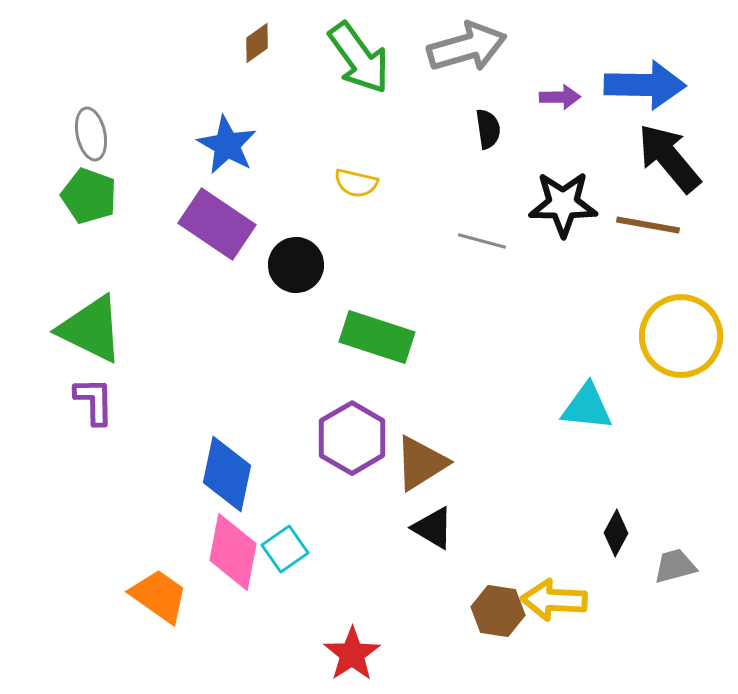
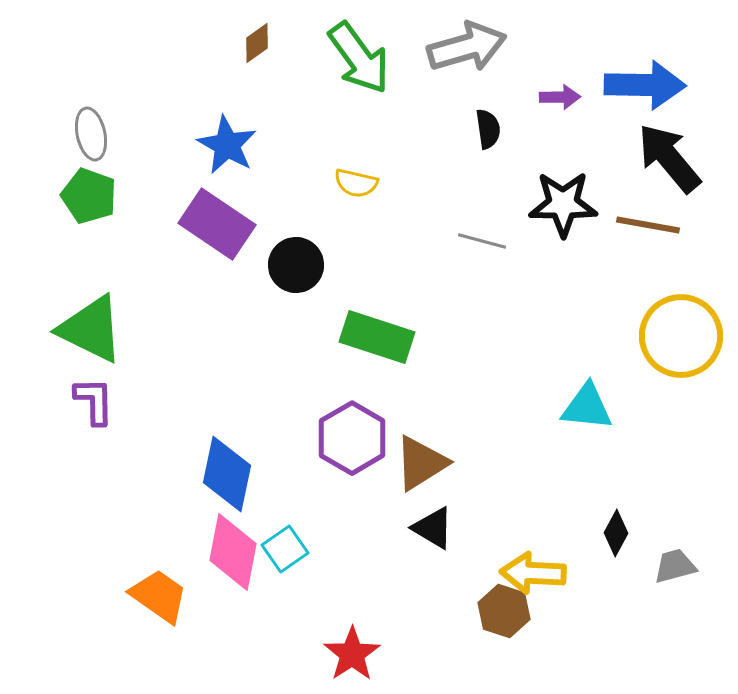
yellow arrow: moved 21 px left, 27 px up
brown hexagon: moved 6 px right; rotated 9 degrees clockwise
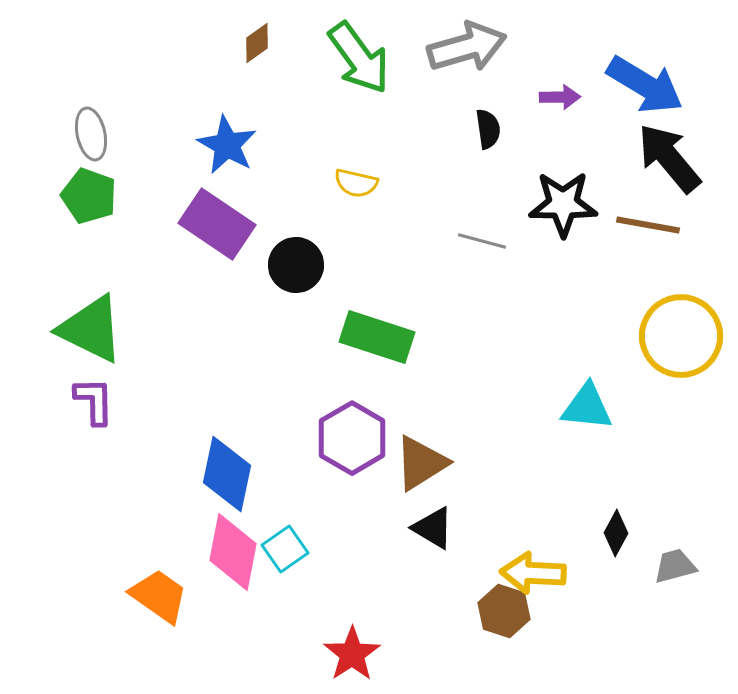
blue arrow: rotated 30 degrees clockwise
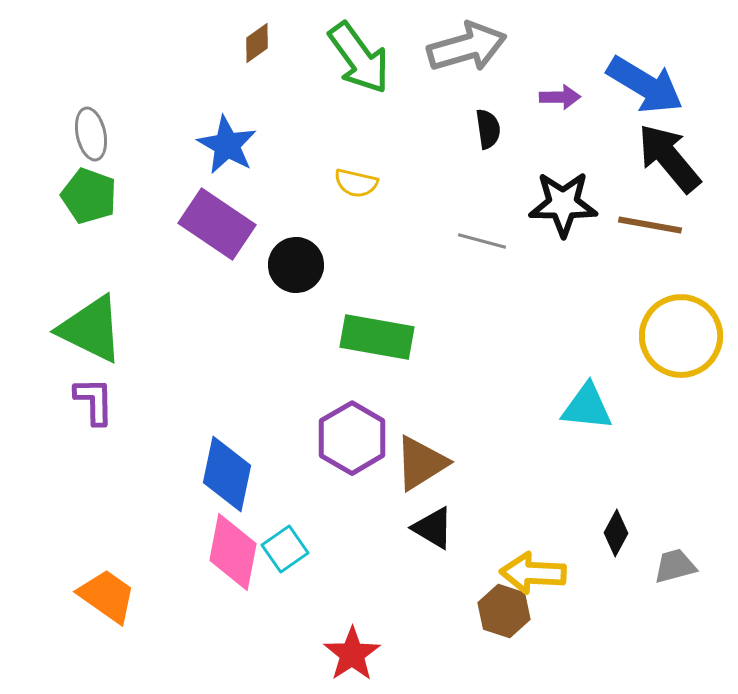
brown line: moved 2 px right
green rectangle: rotated 8 degrees counterclockwise
orange trapezoid: moved 52 px left
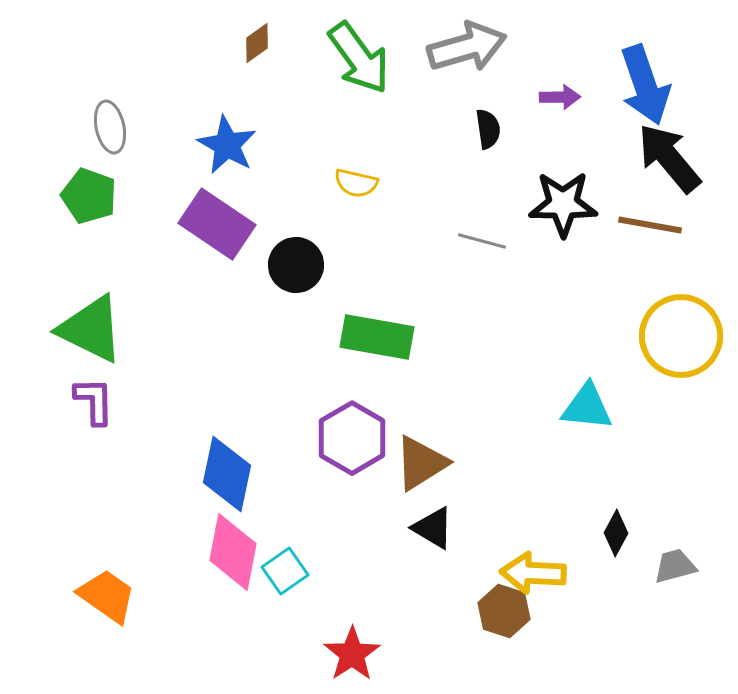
blue arrow: rotated 40 degrees clockwise
gray ellipse: moved 19 px right, 7 px up
cyan square: moved 22 px down
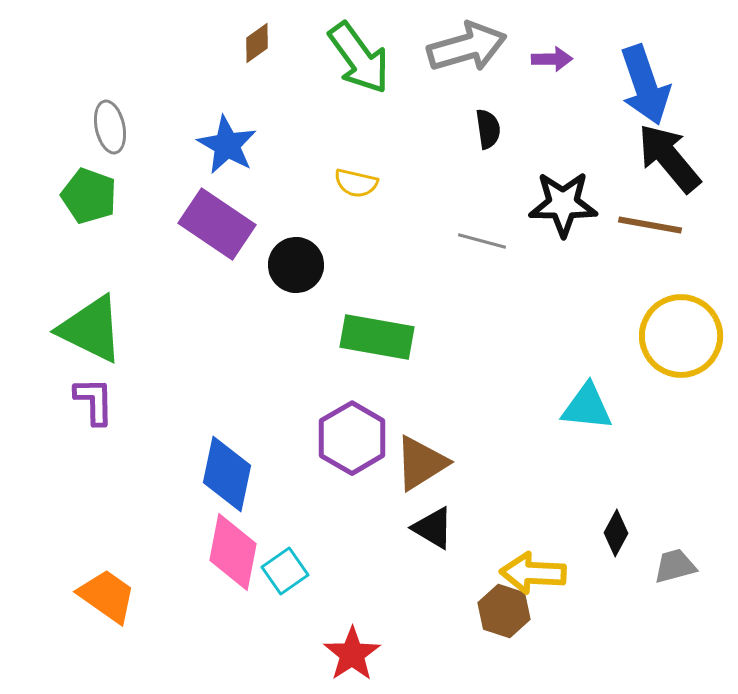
purple arrow: moved 8 px left, 38 px up
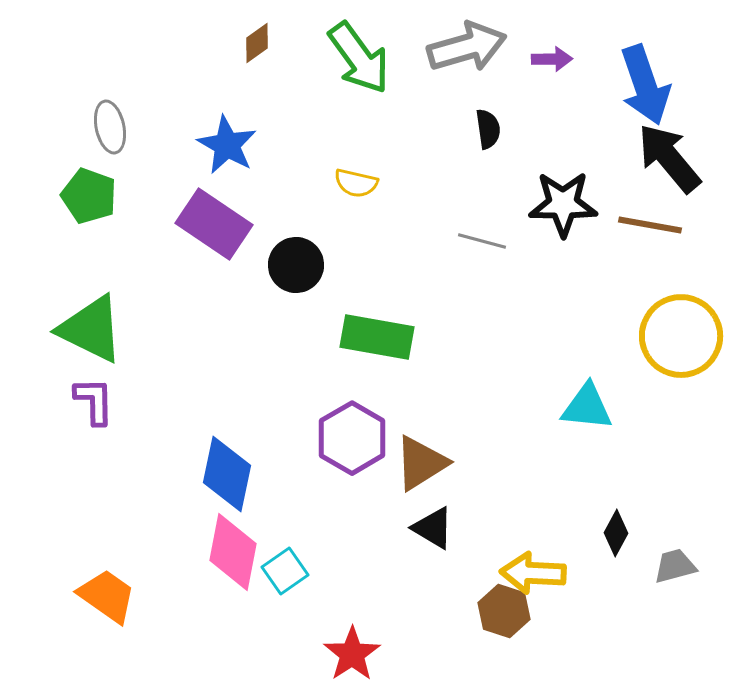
purple rectangle: moved 3 px left
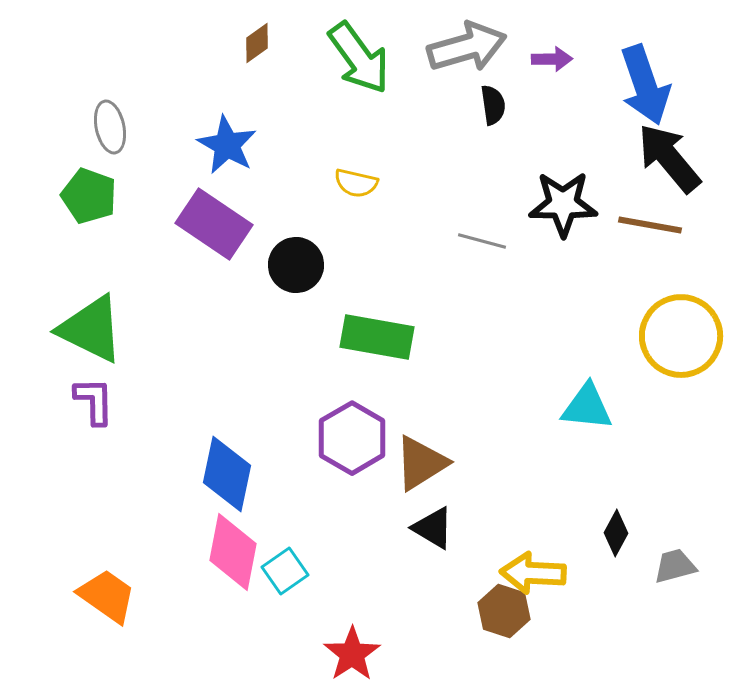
black semicircle: moved 5 px right, 24 px up
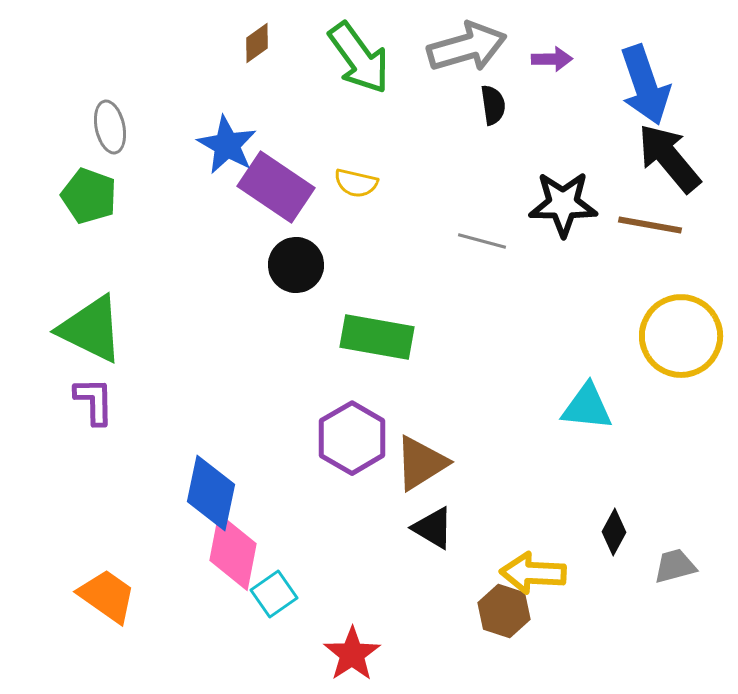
purple rectangle: moved 62 px right, 37 px up
blue diamond: moved 16 px left, 19 px down
black diamond: moved 2 px left, 1 px up
cyan square: moved 11 px left, 23 px down
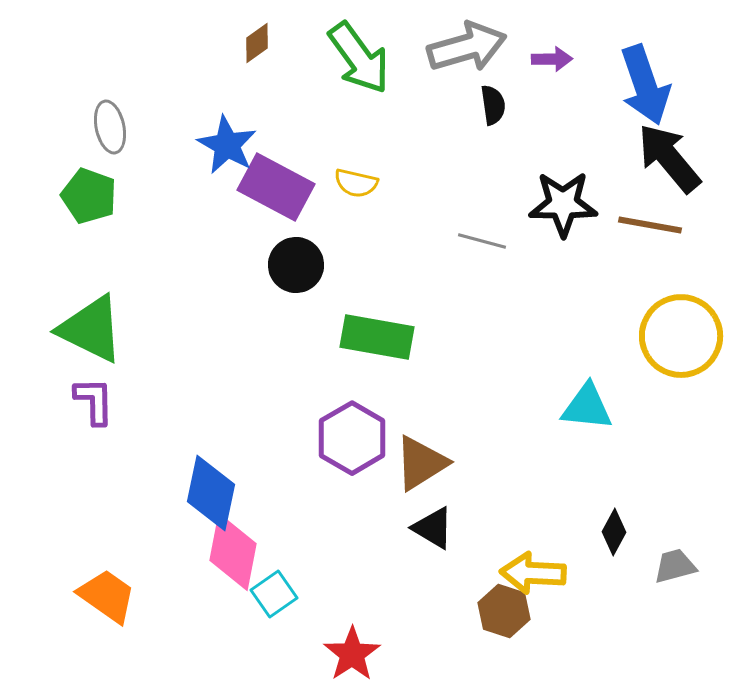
purple rectangle: rotated 6 degrees counterclockwise
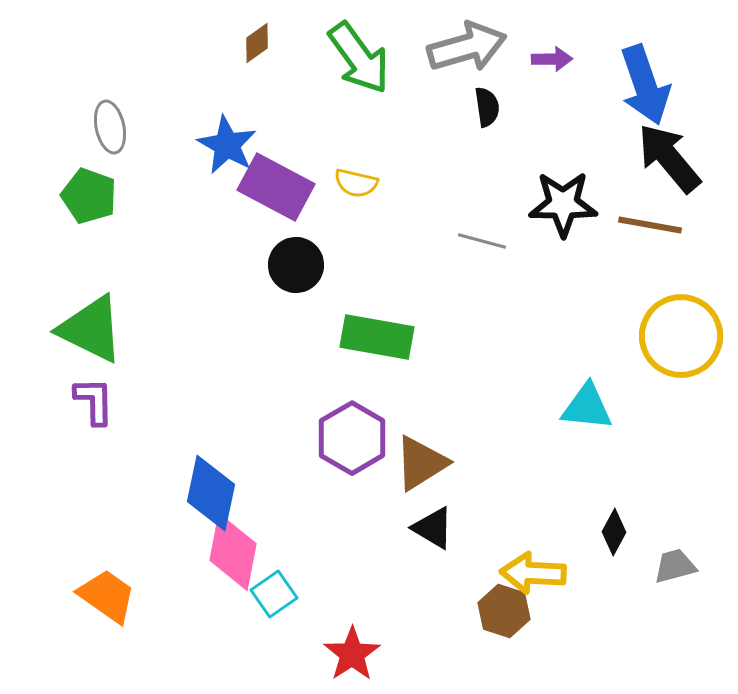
black semicircle: moved 6 px left, 2 px down
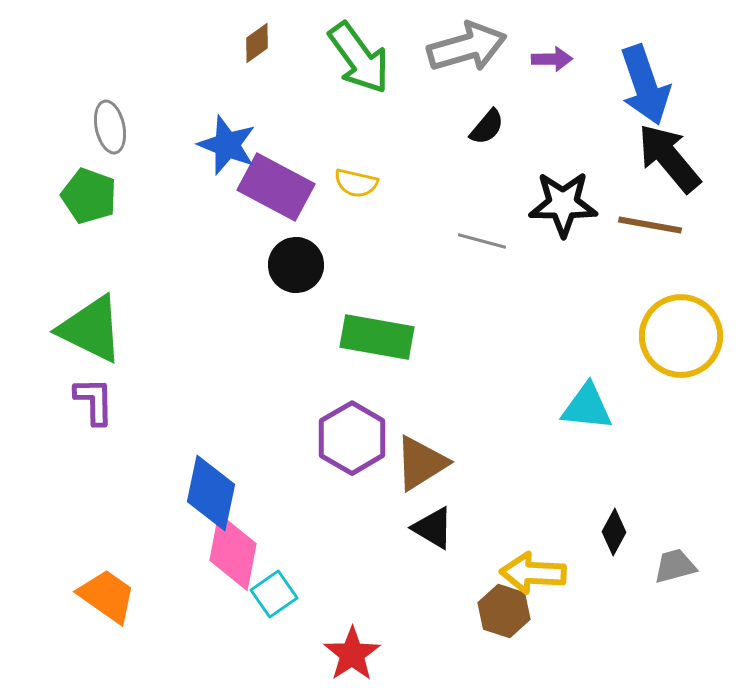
black semicircle: moved 20 px down; rotated 48 degrees clockwise
blue star: rotated 8 degrees counterclockwise
